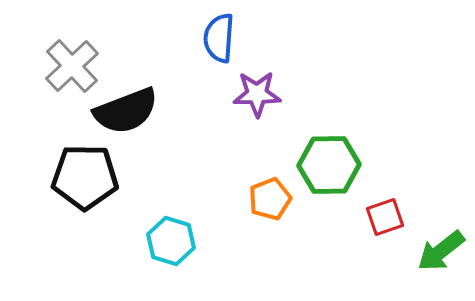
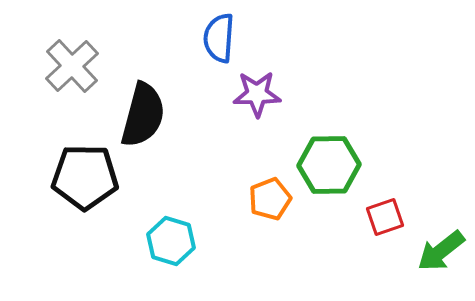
black semicircle: moved 17 px right, 4 px down; rotated 54 degrees counterclockwise
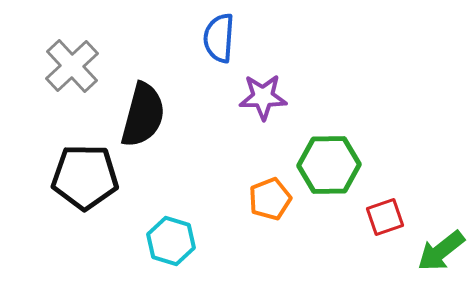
purple star: moved 6 px right, 3 px down
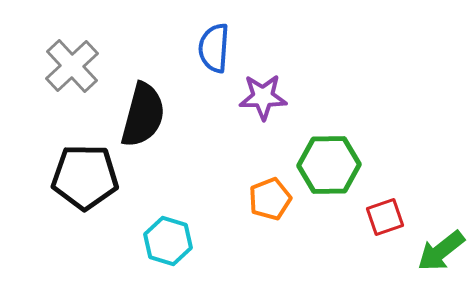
blue semicircle: moved 5 px left, 10 px down
cyan hexagon: moved 3 px left
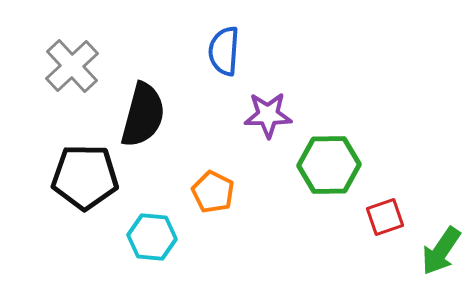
blue semicircle: moved 10 px right, 3 px down
purple star: moved 5 px right, 18 px down
orange pentagon: moved 57 px left, 7 px up; rotated 24 degrees counterclockwise
cyan hexagon: moved 16 px left, 4 px up; rotated 12 degrees counterclockwise
green arrow: rotated 18 degrees counterclockwise
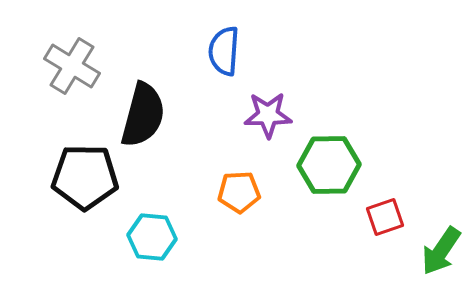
gray cross: rotated 16 degrees counterclockwise
orange pentagon: moved 26 px right; rotated 30 degrees counterclockwise
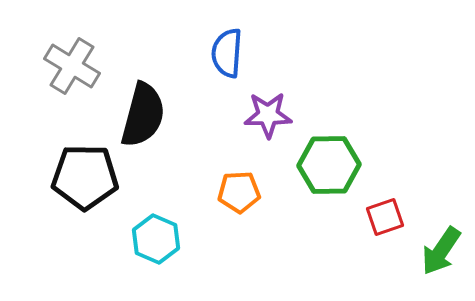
blue semicircle: moved 3 px right, 2 px down
cyan hexagon: moved 4 px right, 2 px down; rotated 18 degrees clockwise
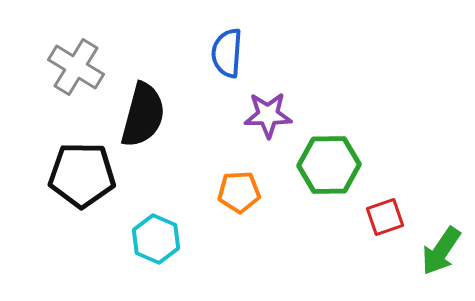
gray cross: moved 4 px right, 1 px down
black pentagon: moved 3 px left, 2 px up
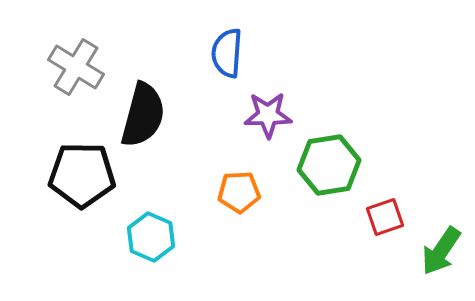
green hexagon: rotated 8 degrees counterclockwise
cyan hexagon: moved 5 px left, 2 px up
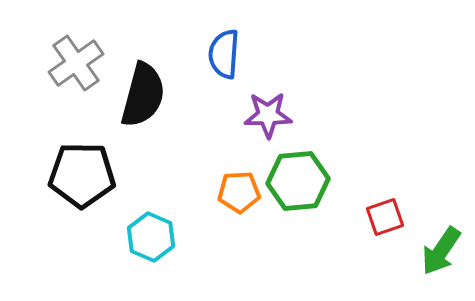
blue semicircle: moved 3 px left, 1 px down
gray cross: moved 4 px up; rotated 24 degrees clockwise
black semicircle: moved 20 px up
green hexagon: moved 31 px left, 16 px down; rotated 4 degrees clockwise
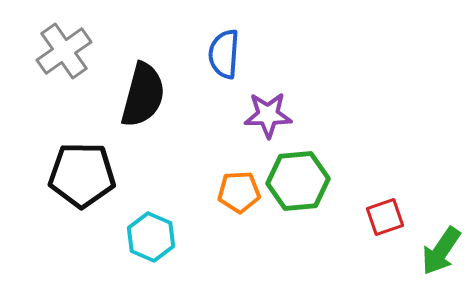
gray cross: moved 12 px left, 12 px up
